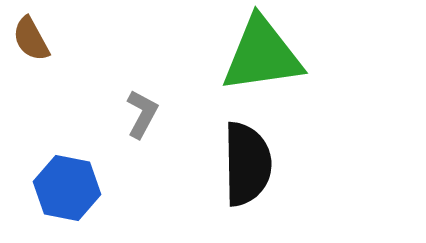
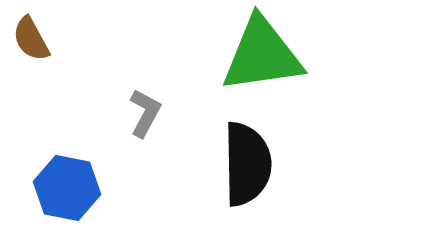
gray L-shape: moved 3 px right, 1 px up
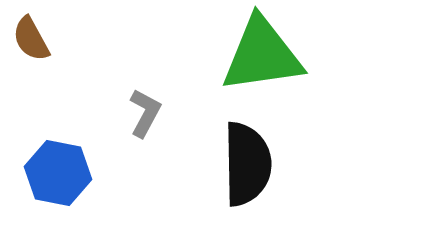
blue hexagon: moved 9 px left, 15 px up
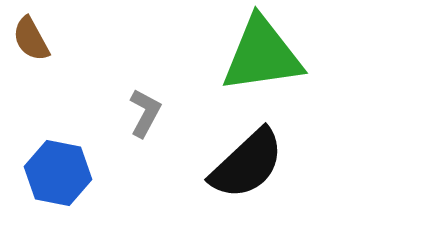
black semicircle: rotated 48 degrees clockwise
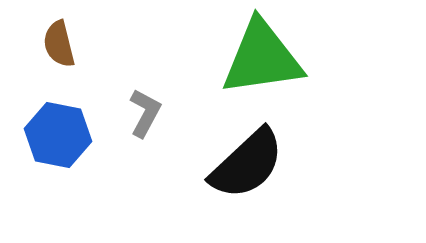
brown semicircle: moved 28 px right, 5 px down; rotated 15 degrees clockwise
green triangle: moved 3 px down
blue hexagon: moved 38 px up
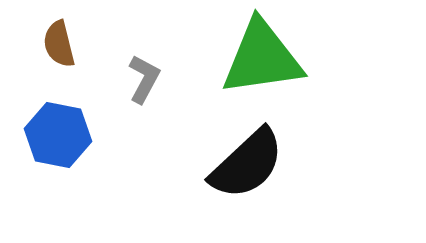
gray L-shape: moved 1 px left, 34 px up
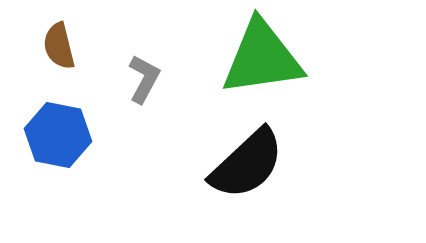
brown semicircle: moved 2 px down
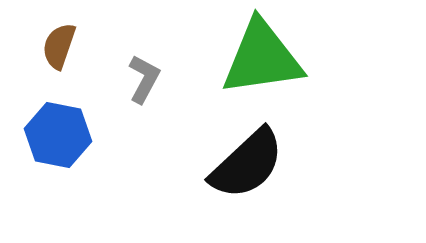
brown semicircle: rotated 33 degrees clockwise
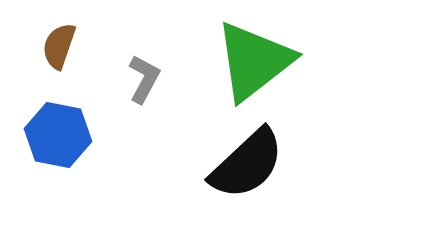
green triangle: moved 8 px left, 3 px down; rotated 30 degrees counterclockwise
